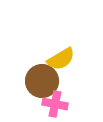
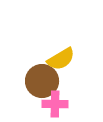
pink cross: rotated 10 degrees counterclockwise
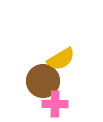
brown circle: moved 1 px right
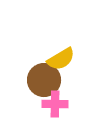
brown circle: moved 1 px right, 1 px up
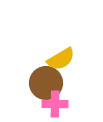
brown circle: moved 2 px right, 3 px down
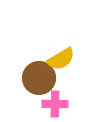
brown circle: moved 7 px left, 5 px up
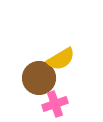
pink cross: rotated 20 degrees counterclockwise
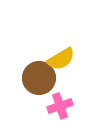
pink cross: moved 5 px right, 2 px down
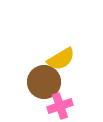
brown circle: moved 5 px right, 4 px down
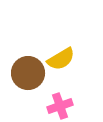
brown circle: moved 16 px left, 9 px up
